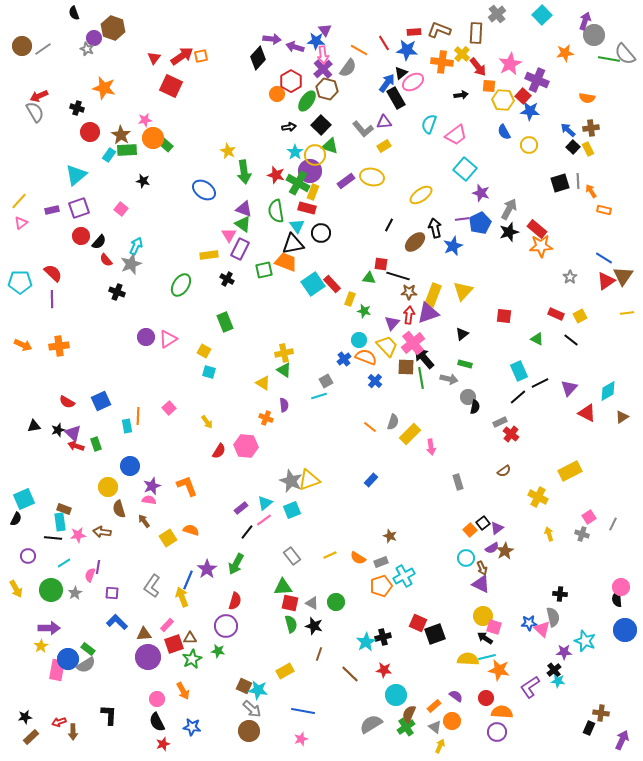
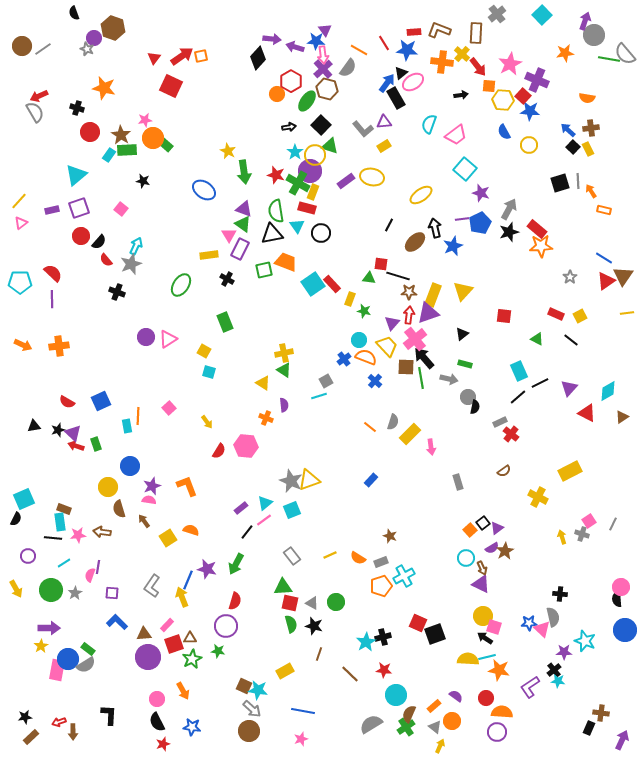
black triangle at (293, 244): moved 21 px left, 10 px up
pink cross at (413, 343): moved 2 px right, 4 px up
pink square at (589, 517): moved 4 px down
yellow arrow at (549, 534): moved 13 px right, 3 px down
purple star at (207, 569): rotated 24 degrees counterclockwise
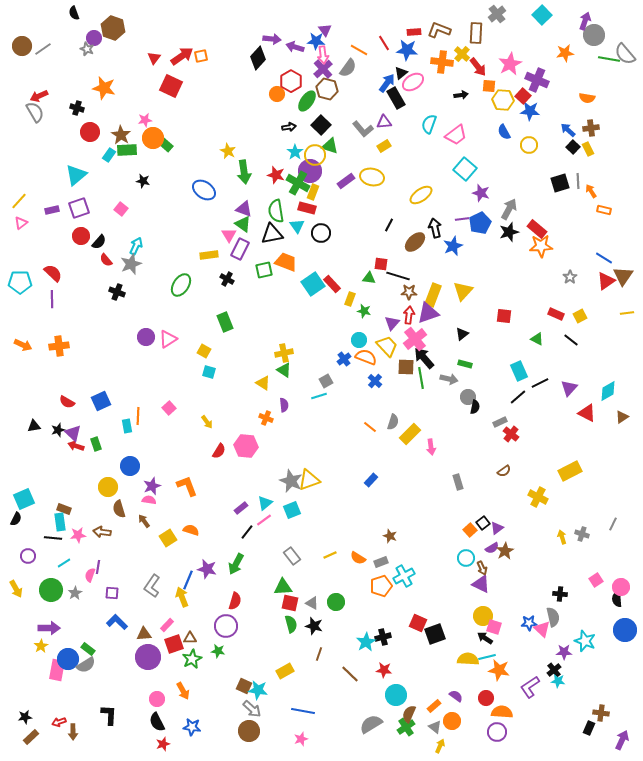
pink square at (589, 521): moved 7 px right, 59 px down
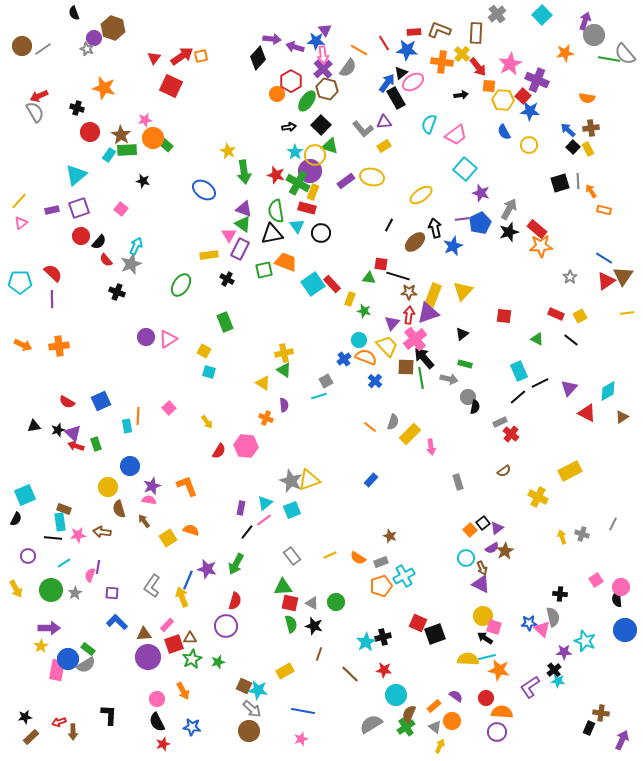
cyan square at (24, 499): moved 1 px right, 4 px up
purple rectangle at (241, 508): rotated 40 degrees counterclockwise
green star at (218, 651): moved 11 px down; rotated 24 degrees counterclockwise
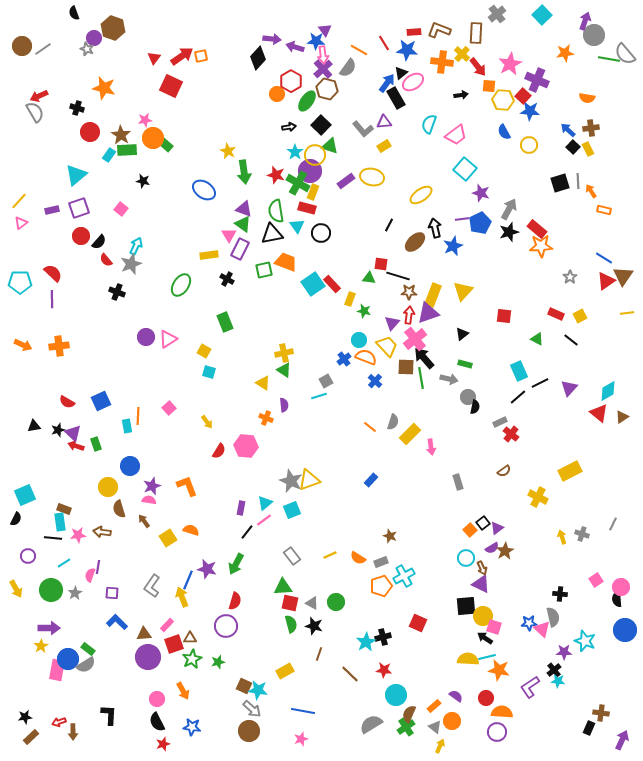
red triangle at (587, 413): moved 12 px right; rotated 12 degrees clockwise
black square at (435, 634): moved 31 px right, 28 px up; rotated 15 degrees clockwise
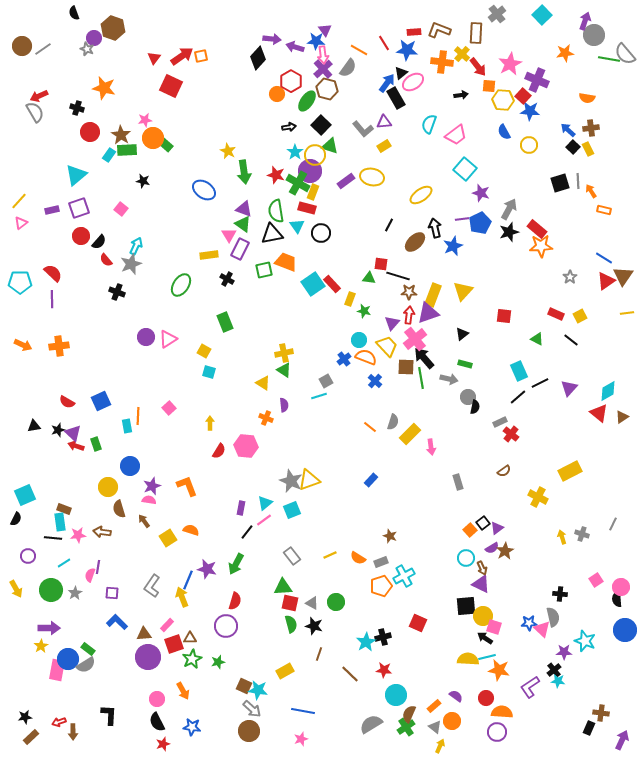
yellow arrow at (207, 422): moved 3 px right, 1 px down; rotated 144 degrees counterclockwise
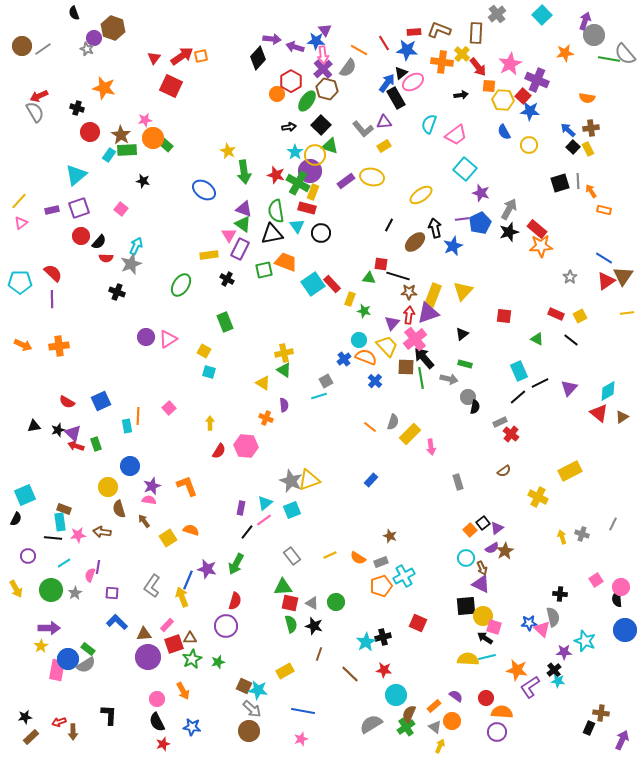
red semicircle at (106, 260): moved 2 px up; rotated 48 degrees counterclockwise
orange star at (499, 670): moved 18 px right
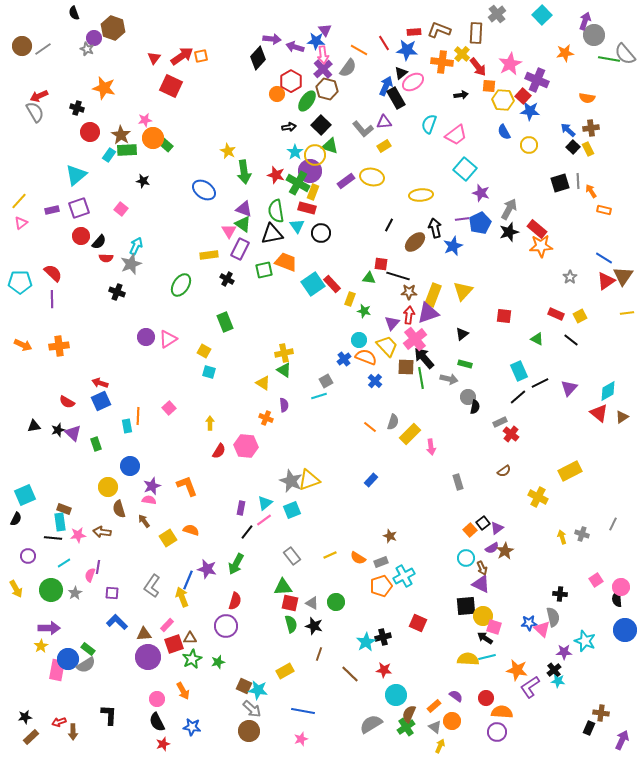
blue arrow at (387, 83): moved 1 px left, 3 px down; rotated 12 degrees counterclockwise
yellow ellipse at (421, 195): rotated 30 degrees clockwise
pink triangle at (229, 235): moved 4 px up
red arrow at (76, 446): moved 24 px right, 63 px up
